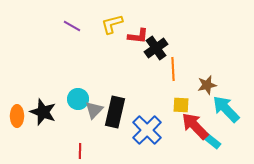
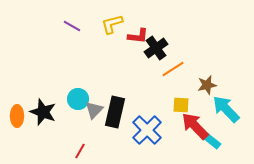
orange line: rotated 60 degrees clockwise
red line: rotated 28 degrees clockwise
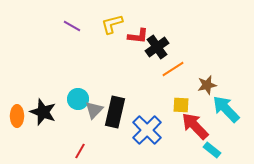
black cross: moved 1 px right, 1 px up
cyan rectangle: moved 9 px down
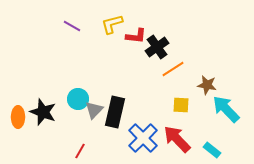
red L-shape: moved 2 px left
brown star: rotated 24 degrees clockwise
orange ellipse: moved 1 px right, 1 px down
red arrow: moved 18 px left, 13 px down
blue cross: moved 4 px left, 8 px down
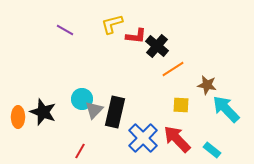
purple line: moved 7 px left, 4 px down
black cross: moved 1 px up; rotated 15 degrees counterclockwise
cyan circle: moved 4 px right
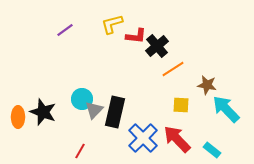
purple line: rotated 66 degrees counterclockwise
black cross: rotated 10 degrees clockwise
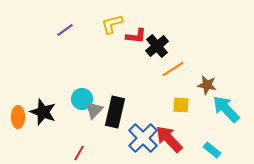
red arrow: moved 8 px left
red line: moved 1 px left, 2 px down
